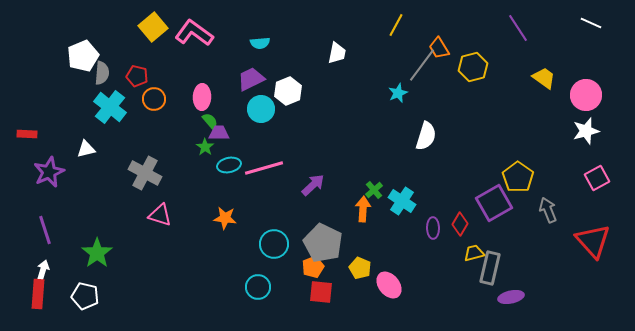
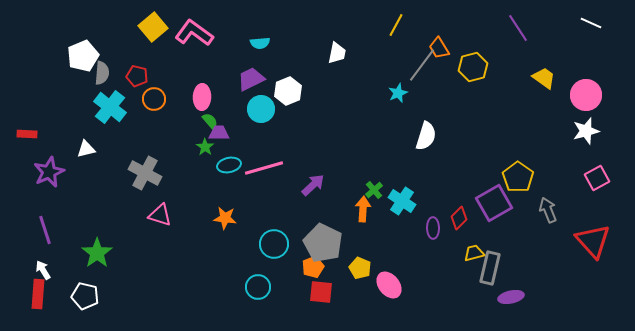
red diamond at (460, 224): moved 1 px left, 6 px up; rotated 15 degrees clockwise
white arrow at (43, 270): rotated 48 degrees counterclockwise
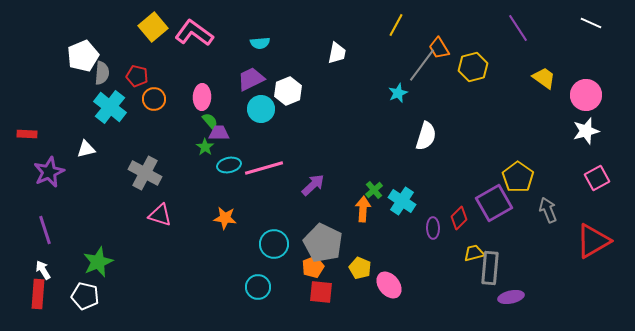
red triangle at (593, 241): rotated 42 degrees clockwise
green star at (97, 253): moved 1 px right, 9 px down; rotated 12 degrees clockwise
gray rectangle at (490, 268): rotated 8 degrees counterclockwise
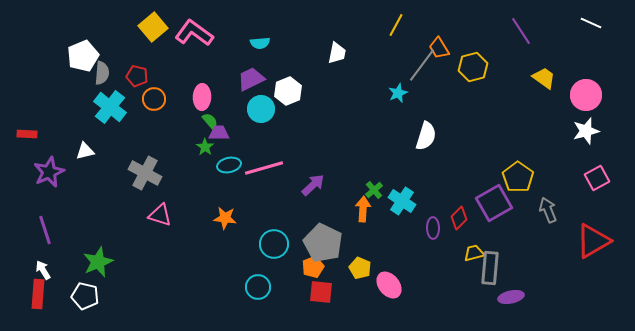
purple line at (518, 28): moved 3 px right, 3 px down
white triangle at (86, 149): moved 1 px left, 2 px down
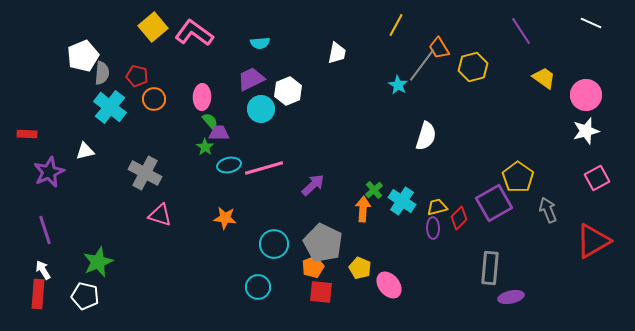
cyan star at (398, 93): moved 8 px up; rotated 18 degrees counterclockwise
yellow trapezoid at (474, 253): moved 37 px left, 46 px up
